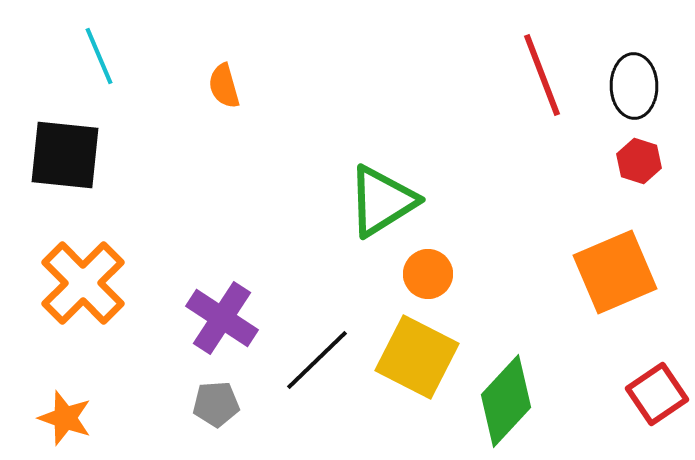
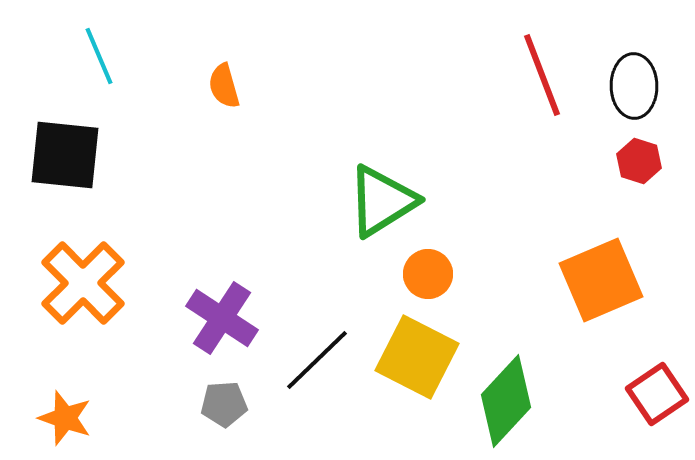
orange square: moved 14 px left, 8 px down
gray pentagon: moved 8 px right
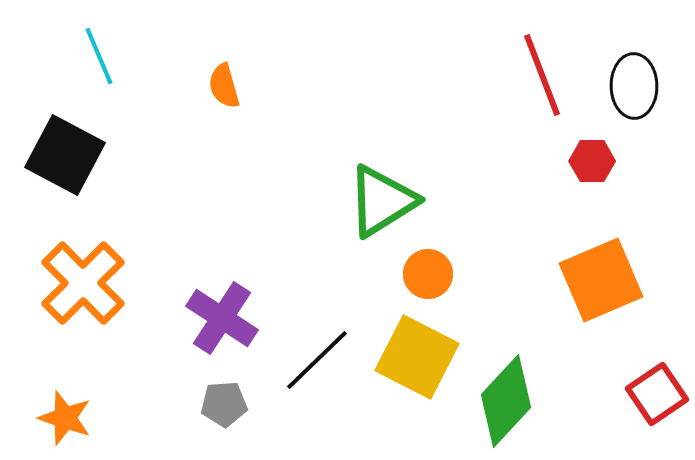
black square: rotated 22 degrees clockwise
red hexagon: moved 47 px left; rotated 18 degrees counterclockwise
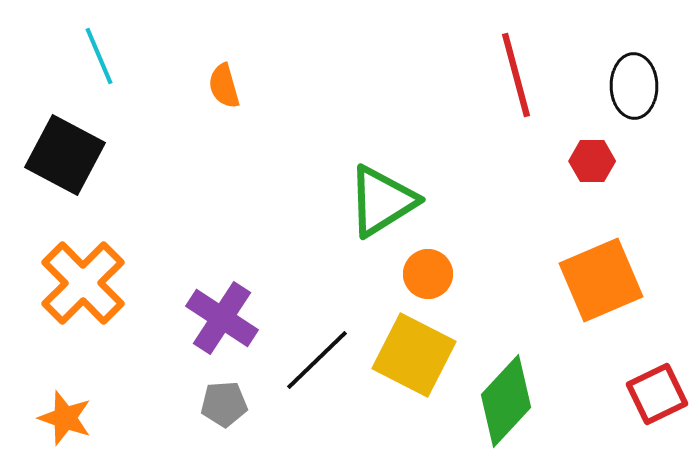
red line: moved 26 px left; rotated 6 degrees clockwise
yellow square: moved 3 px left, 2 px up
red square: rotated 8 degrees clockwise
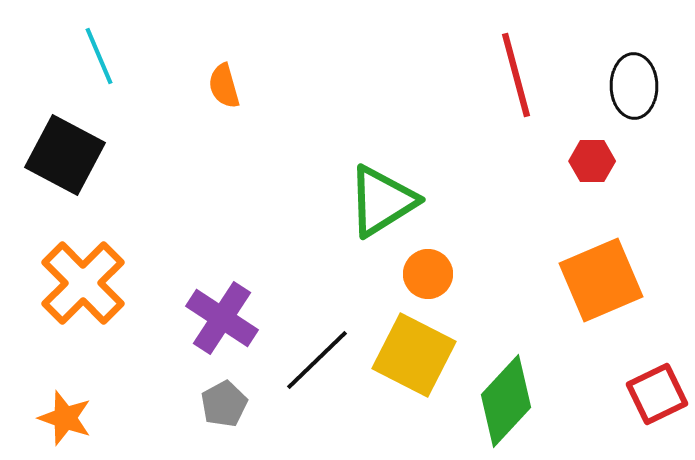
gray pentagon: rotated 24 degrees counterclockwise
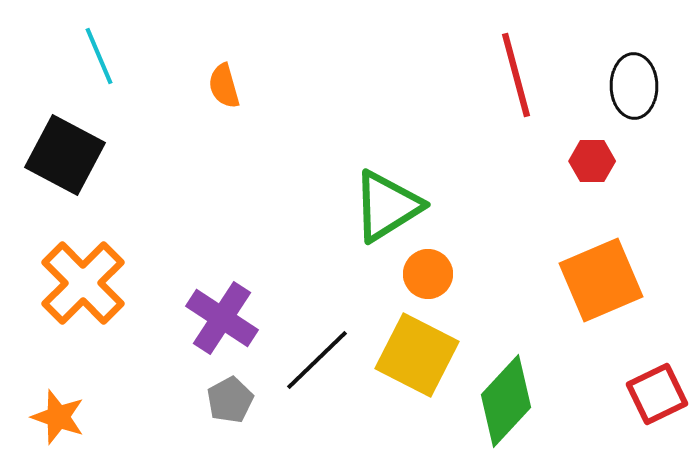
green triangle: moved 5 px right, 5 px down
yellow square: moved 3 px right
gray pentagon: moved 6 px right, 4 px up
orange star: moved 7 px left, 1 px up
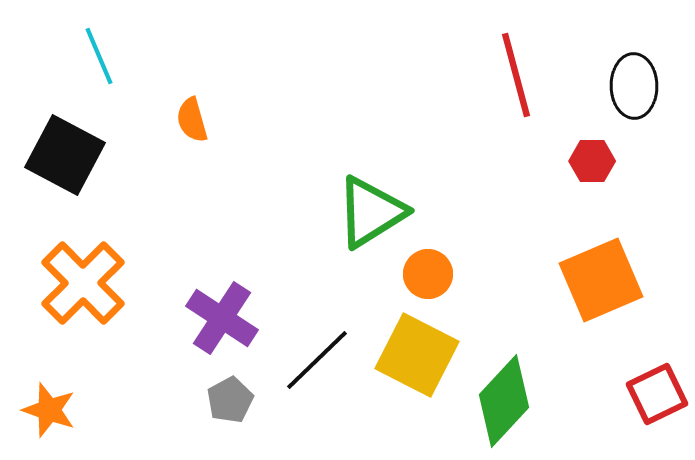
orange semicircle: moved 32 px left, 34 px down
green triangle: moved 16 px left, 6 px down
green diamond: moved 2 px left
orange star: moved 9 px left, 7 px up
